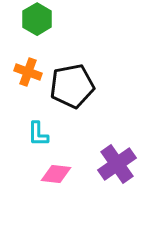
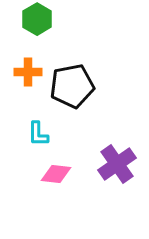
orange cross: rotated 20 degrees counterclockwise
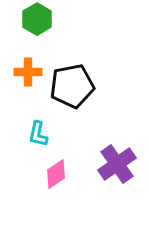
cyan L-shape: rotated 12 degrees clockwise
pink diamond: rotated 40 degrees counterclockwise
